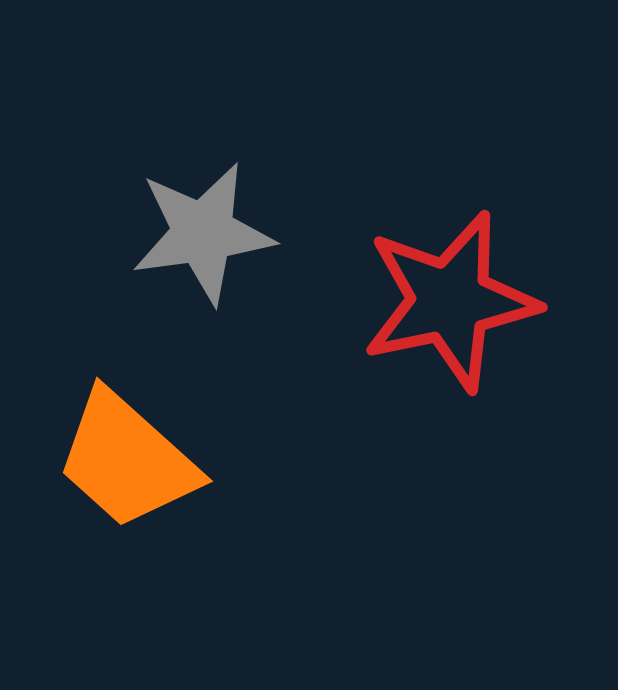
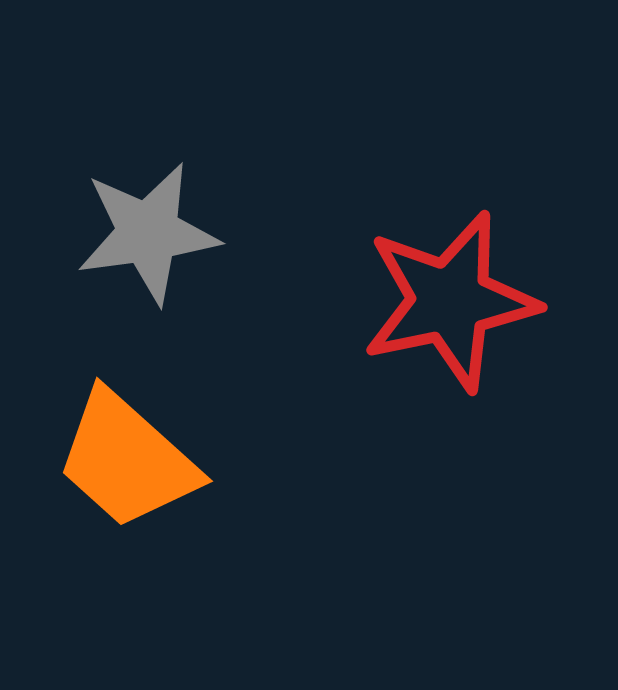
gray star: moved 55 px left
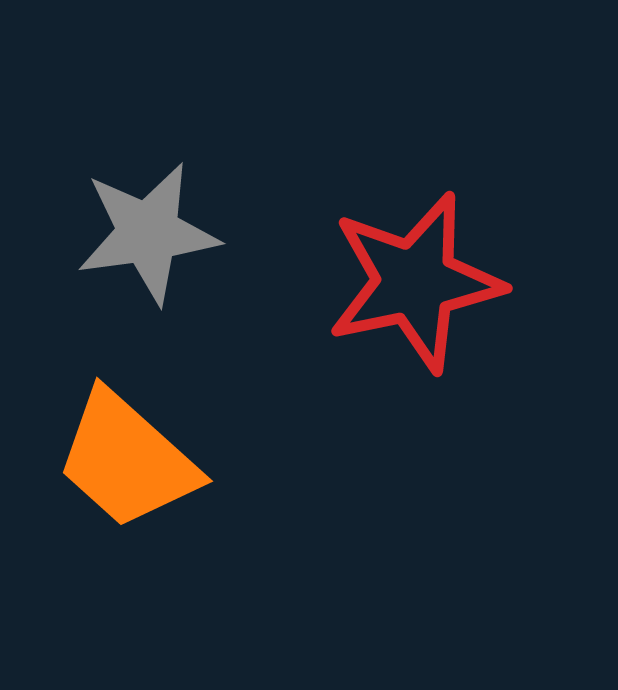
red star: moved 35 px left, 19 px up
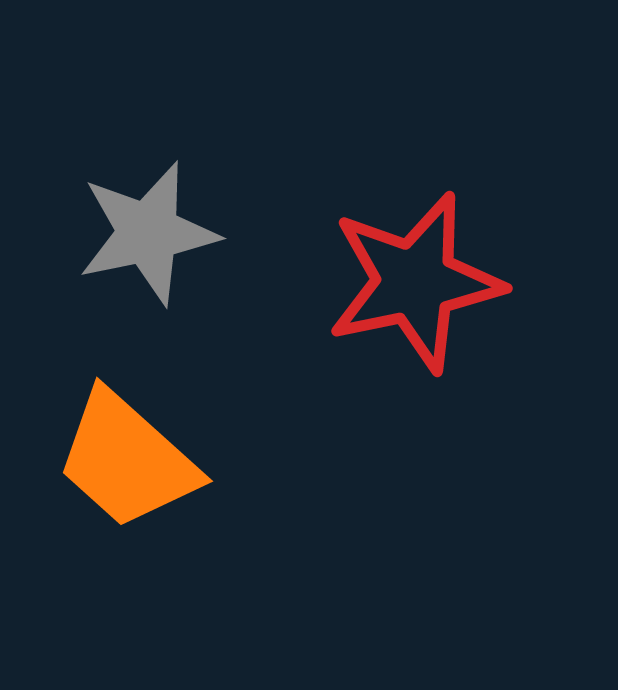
gray star: rotated 4 degrees counterclockwise
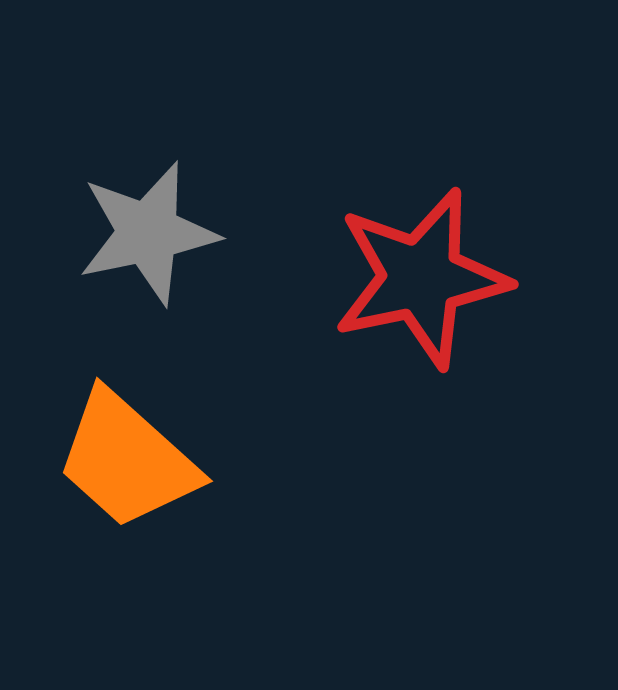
red star: moved 6 px right, 4 px up
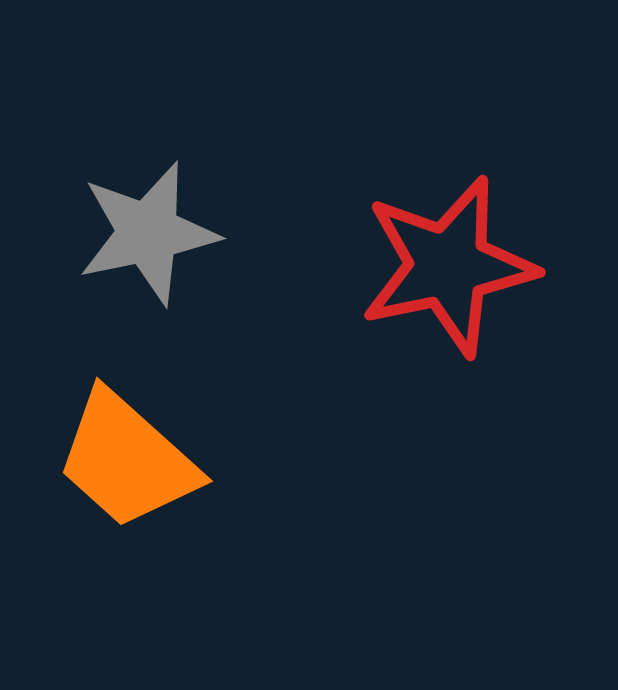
red star: moved 27 px right, 12 px up
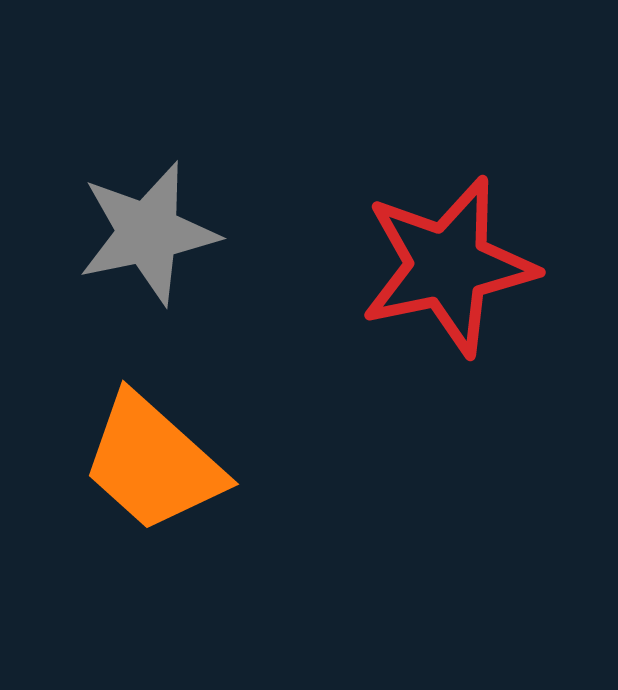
orange trapezoid: moved 26 px right, 3 px down
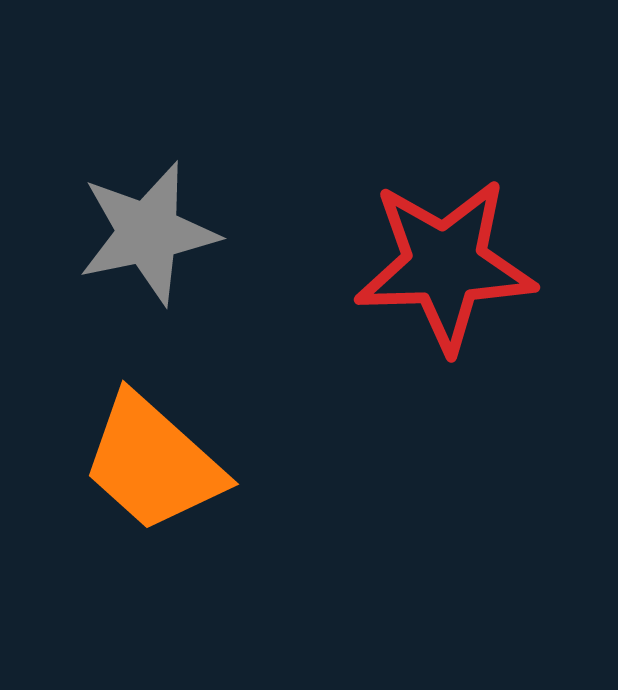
red star: moved 3 px left, 1 px up; rotated 10 degrees clockwise
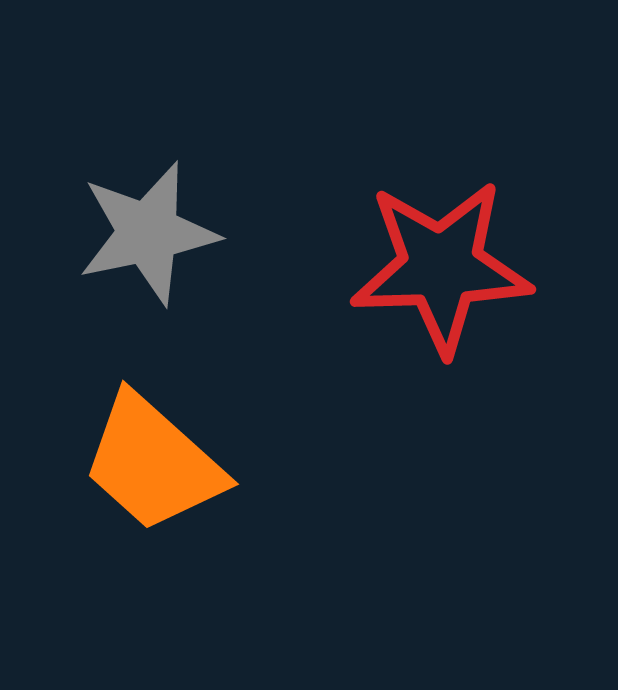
red star: moved 4 px left, 2 px down
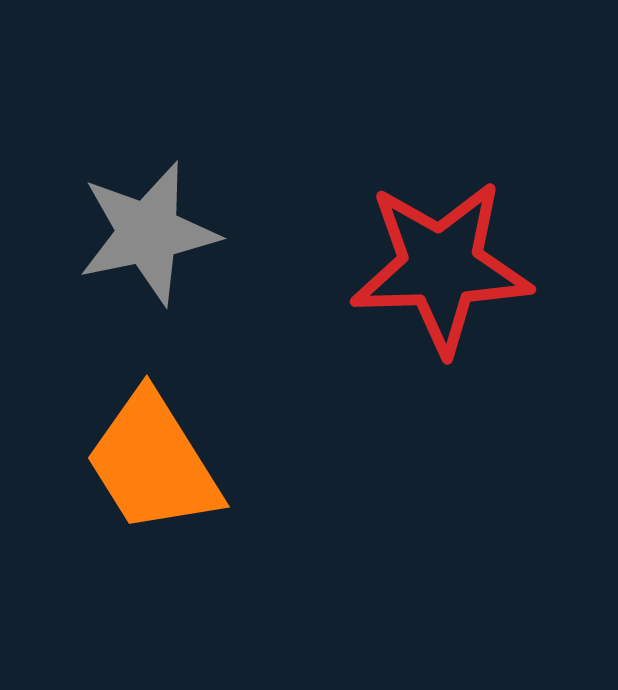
orange trapezoid: rotated 16 degrees clockwise
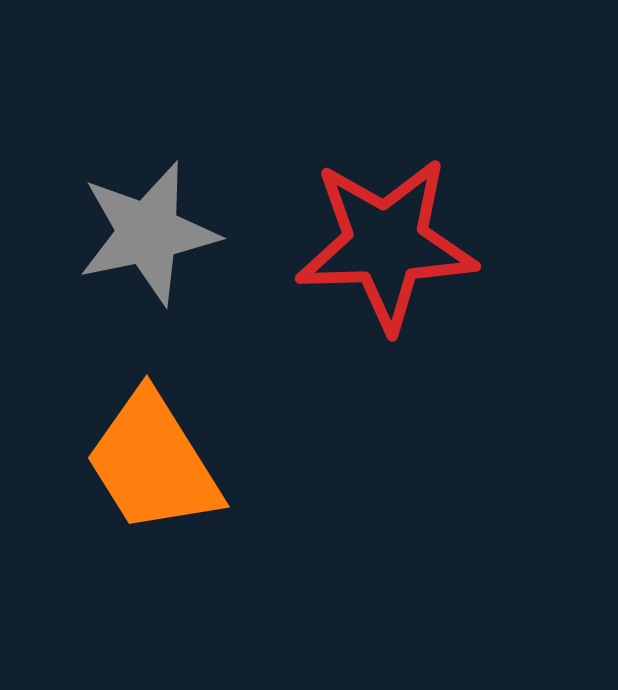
red star: moved 55 px left, 23 px up
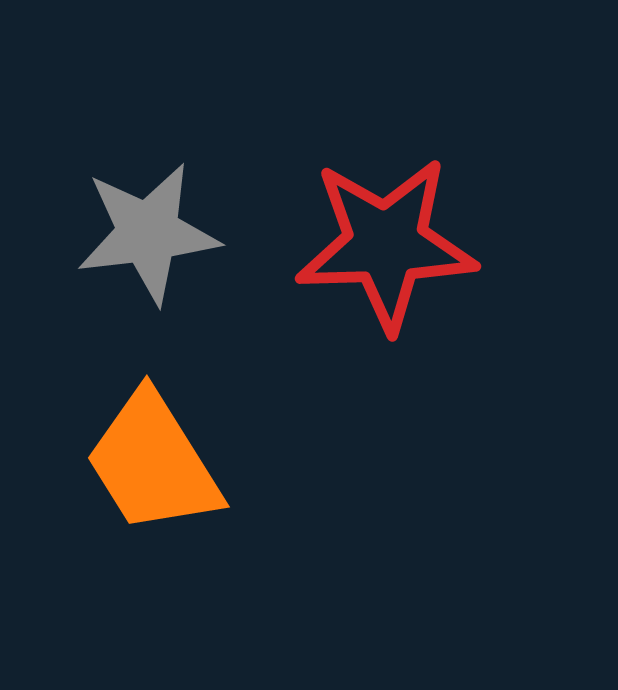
gray star: rotated 5 degrees clockwise
